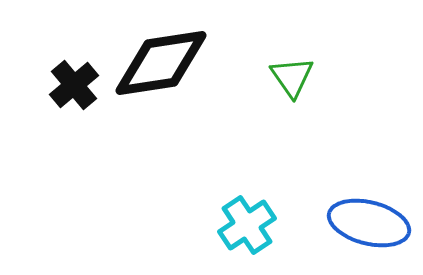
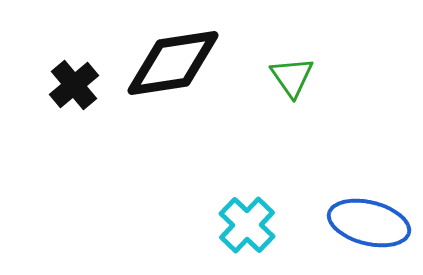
black diamond: moved 12 px right
cyan cross: rotated 12 degrees counterclockwise
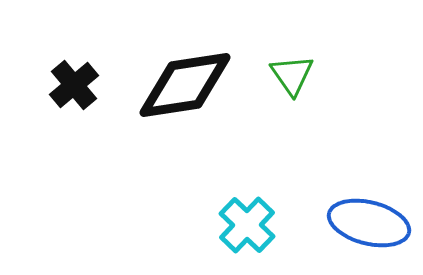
black diamond: moved 12 px right, 22 px down
green triangle: moved 2 px up
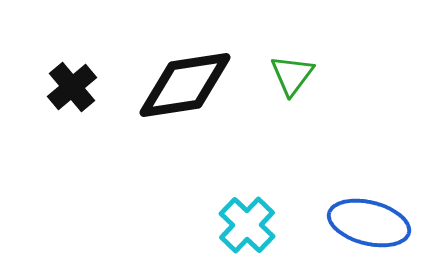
green triangle: rotated 12 degrees clockwise
black cross: moved 2 px left, 2 px down
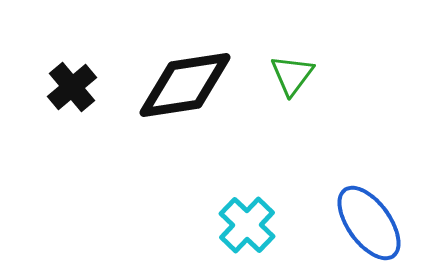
blue ellipse: rotated 40 degrees clockwise
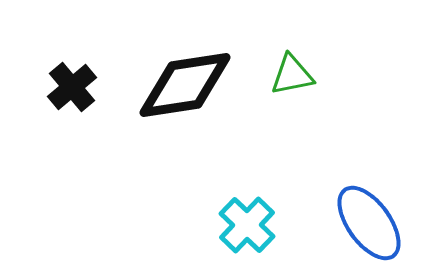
green triangle: rotated 42 degrees clockwise
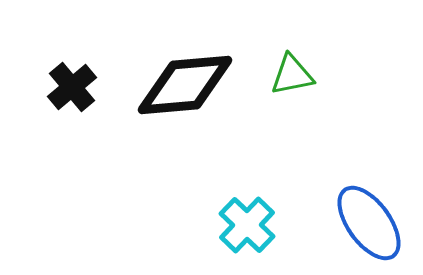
black diamond: rotated 4 degrees clockwise
